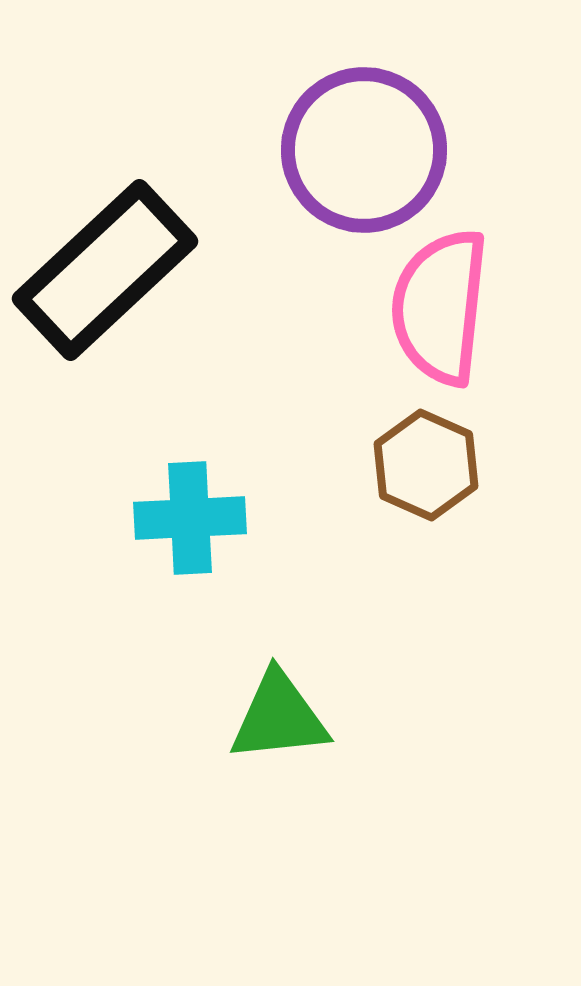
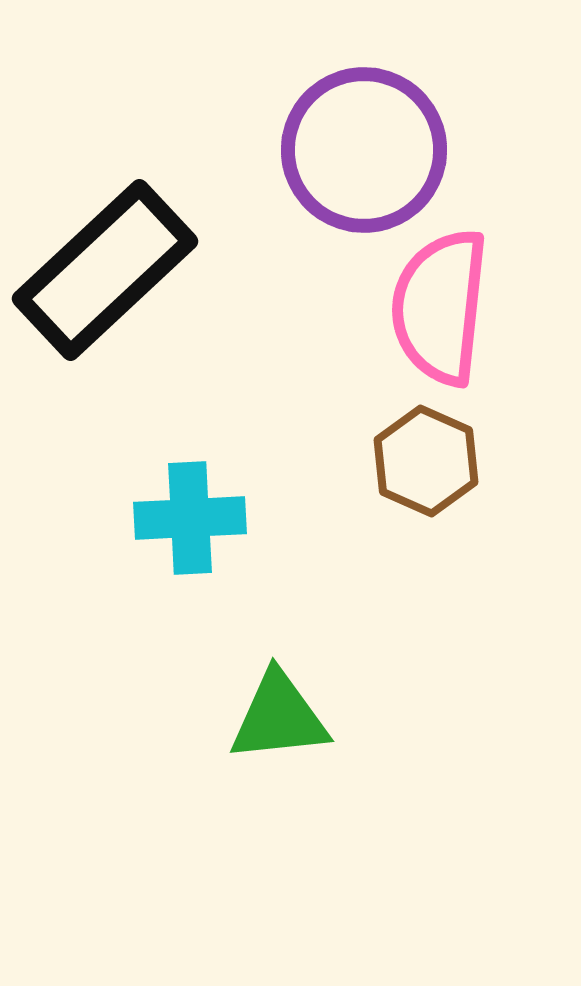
brown hexagon: moved 4 px up
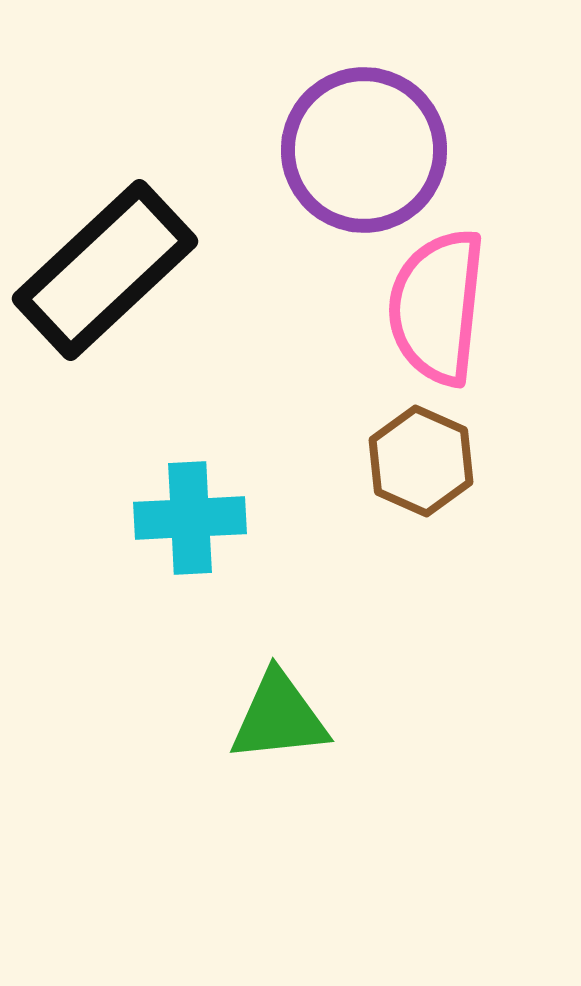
pink semicircle: moved 3 px left
brown hexagon: moved 5 px left
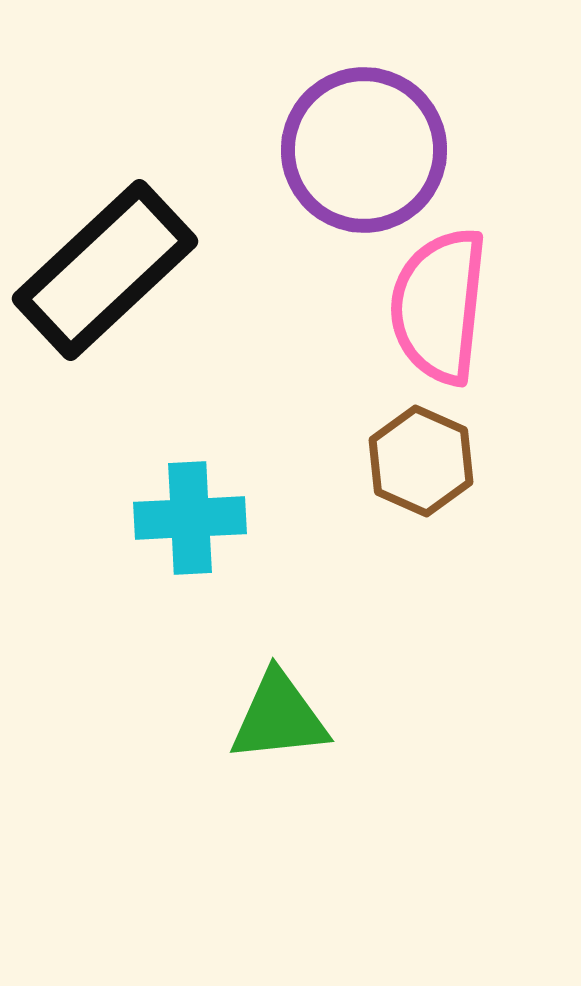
pink semicircle: moved 2 px right, 1 px up
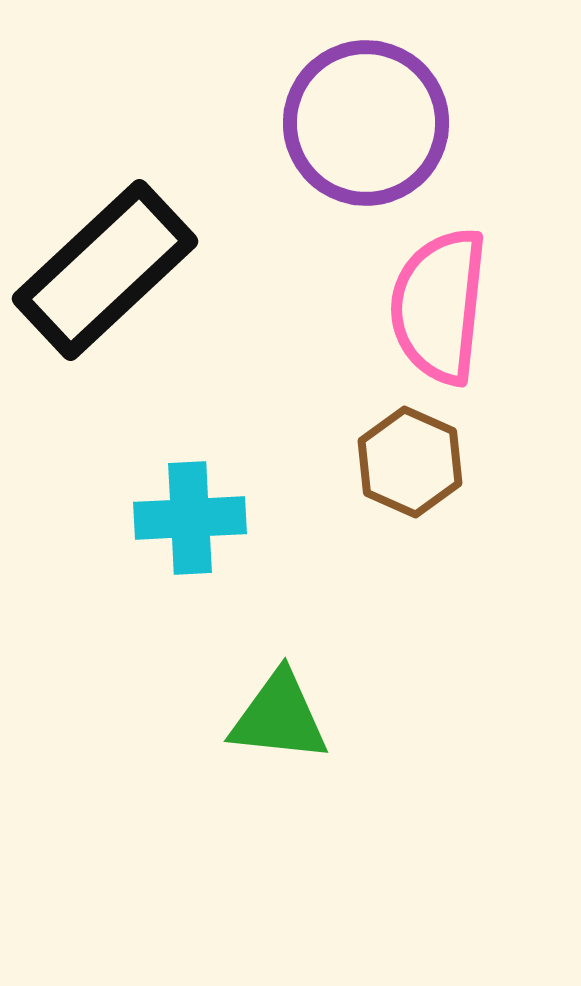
purple circle: moved 2 px right, 27 px up
brown hexagon: moved 11 px left, 1 px down
green triangle: rotated 12 degrees clockwise
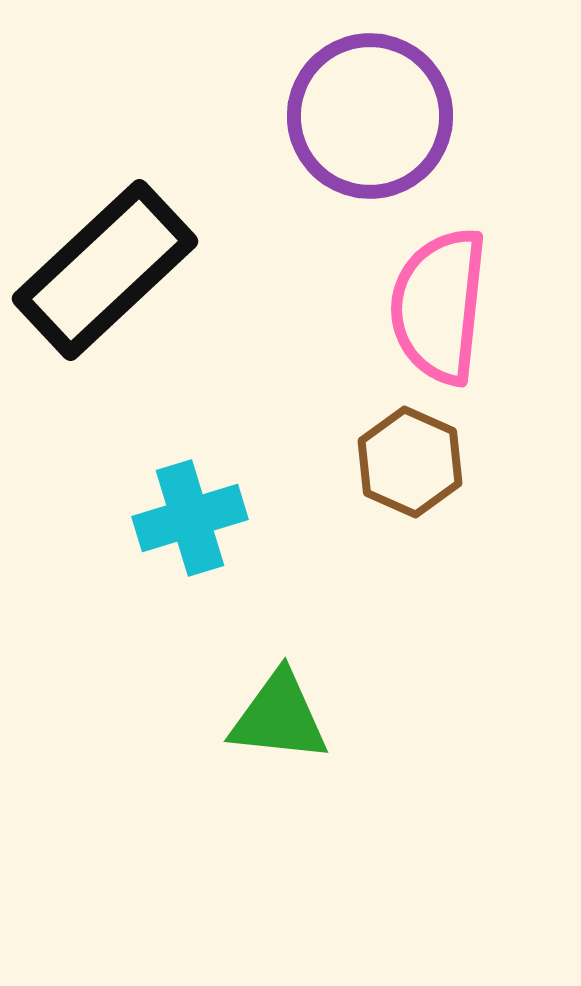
purple circle: moved 4 px right, 7 px up
cyan cross: rotated 14 degrees counterclockwise
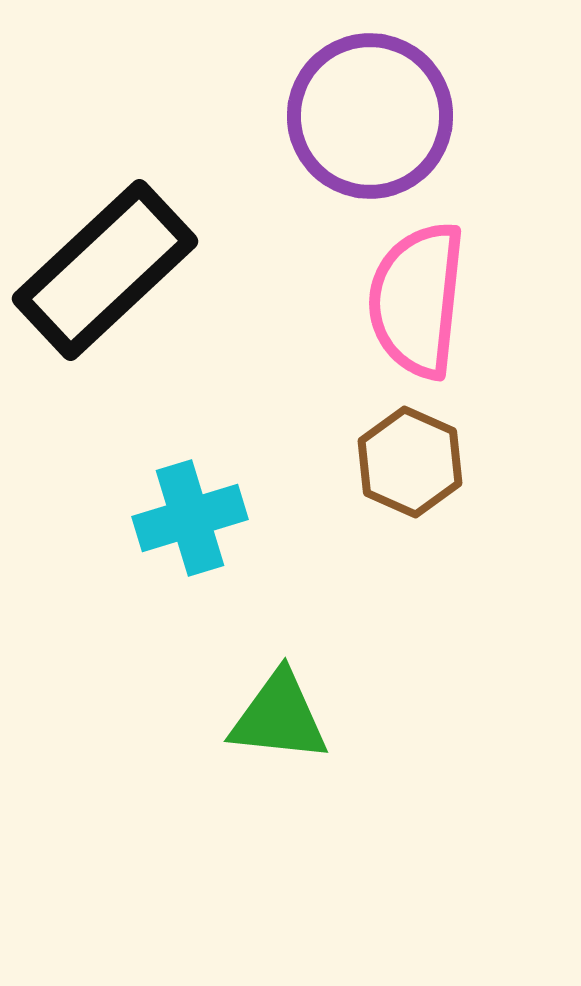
pink semicircle: moved 22 px left, 6 px up
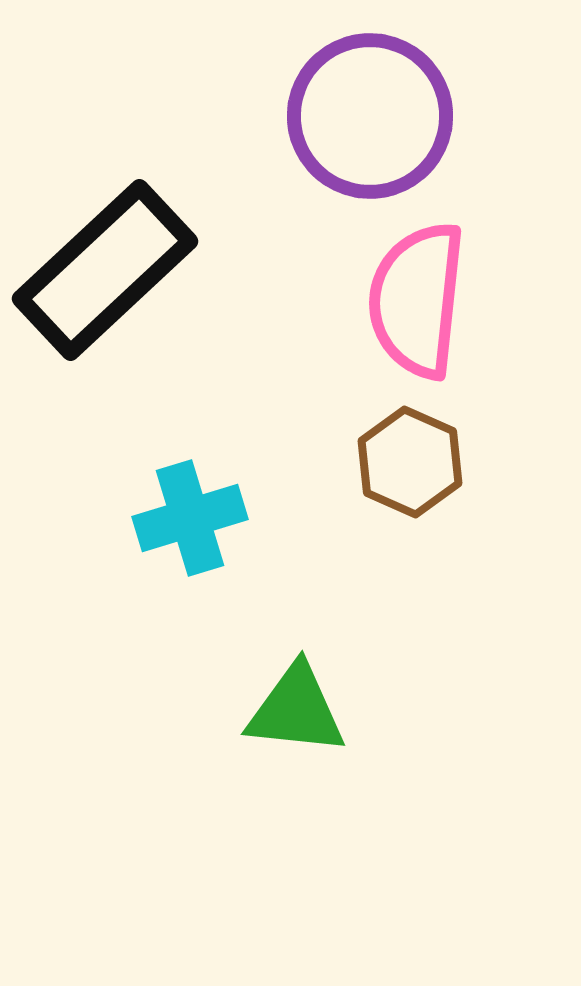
green triangle: moved 17 px right, 7 px up
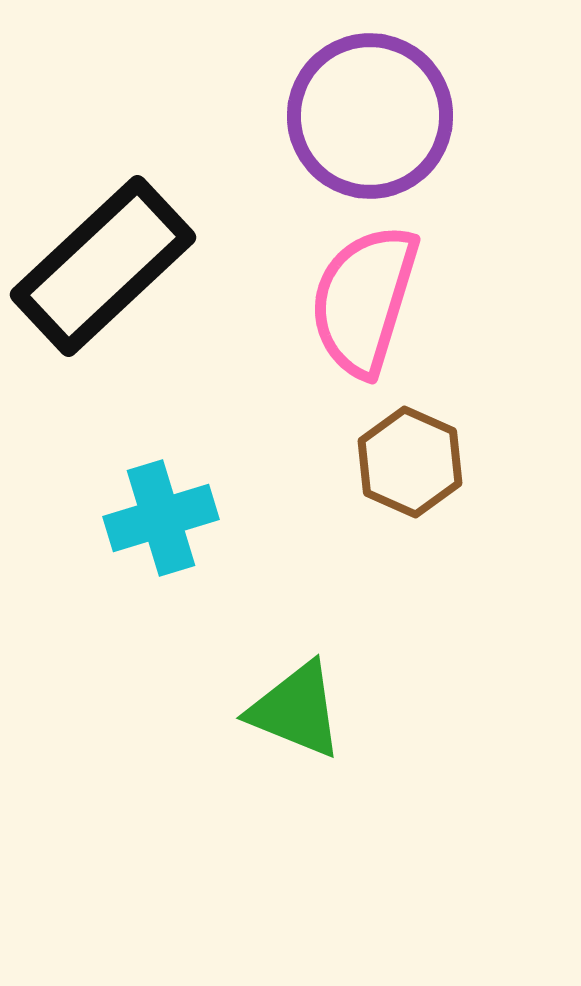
black rectangle: moved 2 px left, 4 px up
pink semicircle: moved 53 px left; rotated 11 degrees clockwise
cyan cross: moved 29 px left
green triangle: rotated 16 degrees clockwise
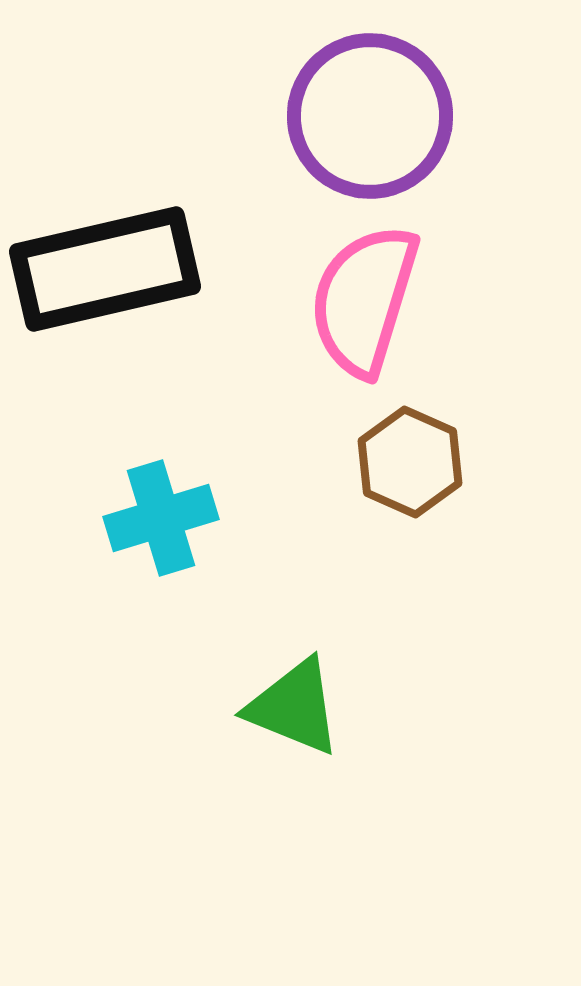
black rectangle: moved 2 px right, 3 px down; rotated 30 degrees clockwise
green triangle: moved 2 px left, 3 px up
